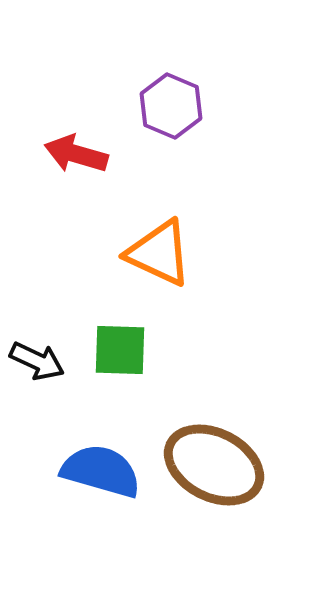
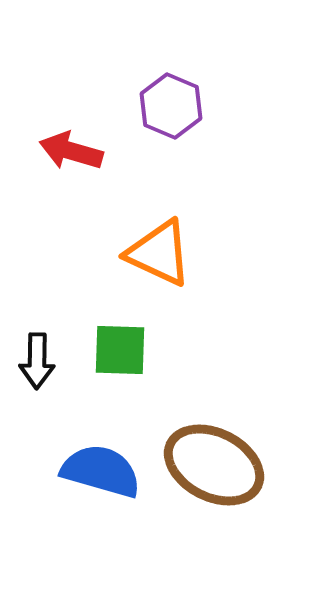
red arrow: moved 5 px left, 3 px up
black arrow: rotated 66 degrees clockwise
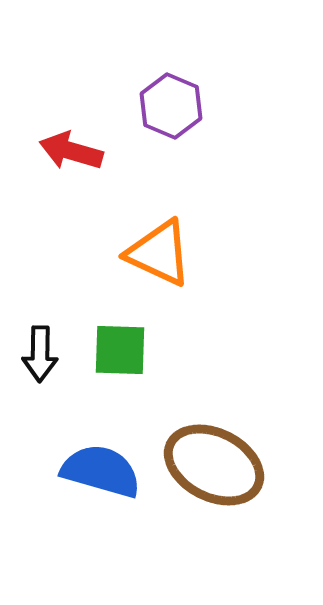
black arrow: moved 3 px right, 7 px up
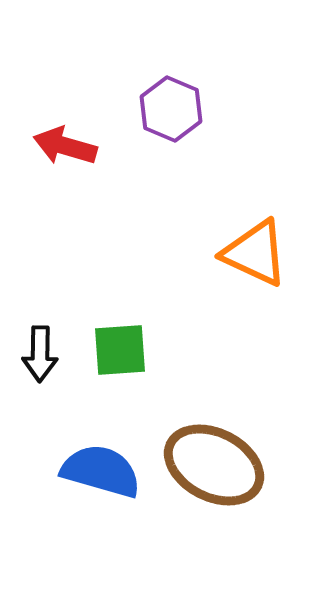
purple hexagon: moved 3 px down
red arrow: moved 6 px left, 5 px up
orange triangle: moved 96 px right
green square: rotated 6 degrees counterclockwise
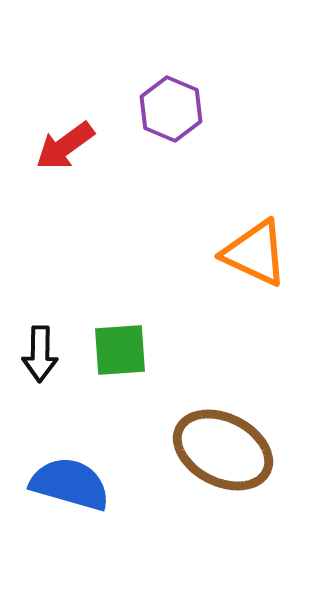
red arrow: rotated 52 degrees counterclockwise
brown ellipse: moved 9 px right, 15 px up
blue semicircle: moved 31 px left, 13 px down
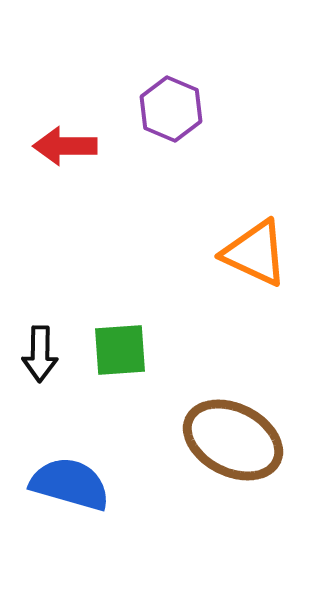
red arrow: rotated 36 degrees clockwise
brown ellipse: moved 10 px right, 10 px up
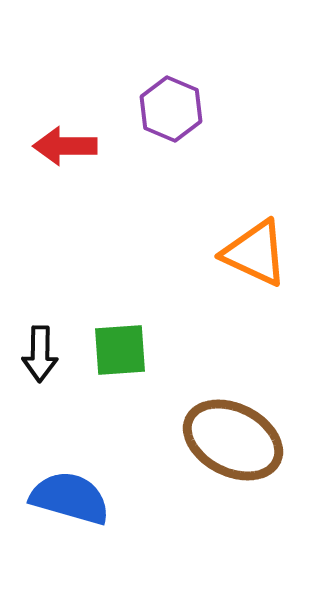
blue semicircle: moved 14 px down
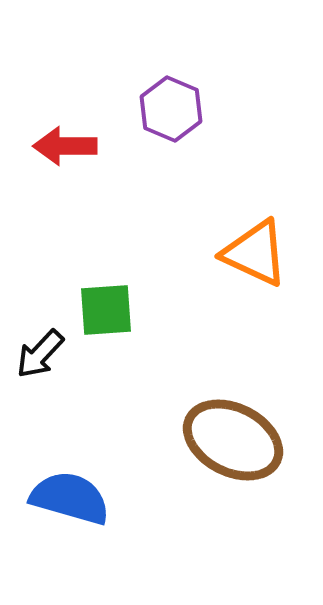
green square: moved 14 px left, 40 px up
black arrow: rotated 42 degrees clockwise
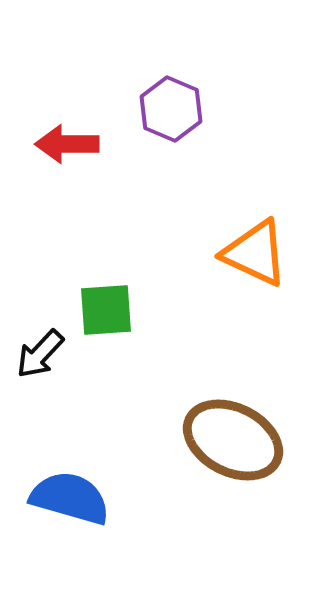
red arrow: moved 2 px right, 2 px up
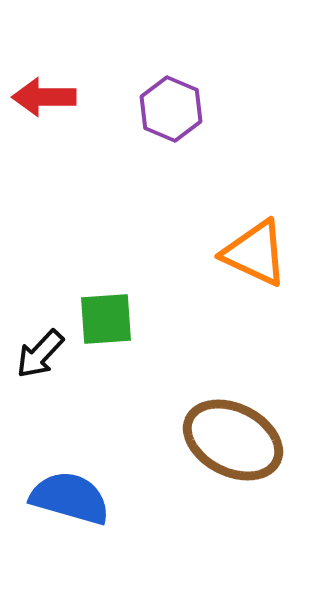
red arrow: moved 23 px left, 47 px up
green square: moved 9 px down
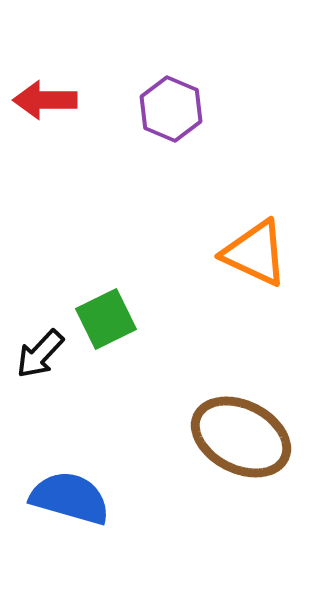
red arrow: moved 1 px right, 3 px down
green square: rotated 22 degrees counterclockwise
brown ellipse: moved 8 px right, 3 px up
